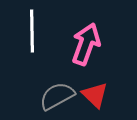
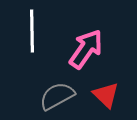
pink arrow: moved 5 px down; rotated 15 degrees clockwise
red triangle: moved 11 px right
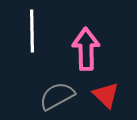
pink arrow: rotated 36 degrees counterclockwise
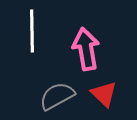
pink arrow: rotated 9 degrees counterclockwise
red triangle: moved 2 px left, 1 px up
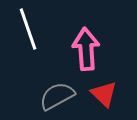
white line: moved 4 px left, 2 px up; rotated 18 degrees counterclockwise
pink arrow: rotated 6 degrees clockwise
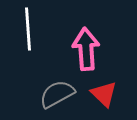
white line: rotated 15 degrees clockwise
gray semicircle: moved 2 px up
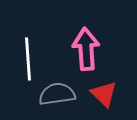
white line: moved 30 px down
gray semicircle: rotated 21 degrees clockwise
